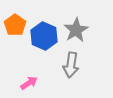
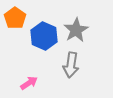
orange pentagon: moved 7 px up
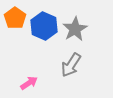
gray star: moved 1 px left, 1 px up
blue hexagon: moved 10 px up
gray arrow: rotated 25 degrees clockwise
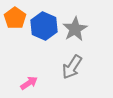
gray arrow: moved 1 px right, 2 px down
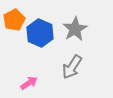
orange pentagon: moved 1 px left, 2 px down; rotated 10 degrees clockwise
blue hexagon: moved 4 px left, 7 px down
